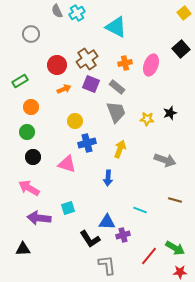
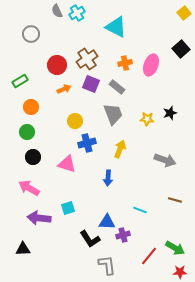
gray trapezoid: moved 3 px left, 2 px down
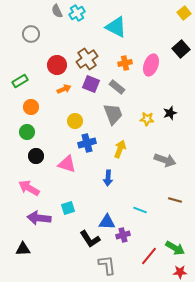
black circle: moved 3 px right, 1 px up
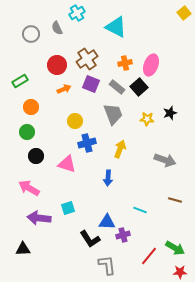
gray semicircle: moved 17 px down
black square: moved 42 px left, 38 px down
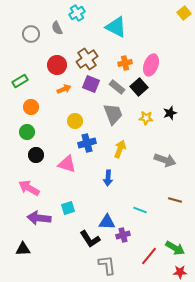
yellow star: moved 1 px left, 1 px up
black circle: moved 1 px up
